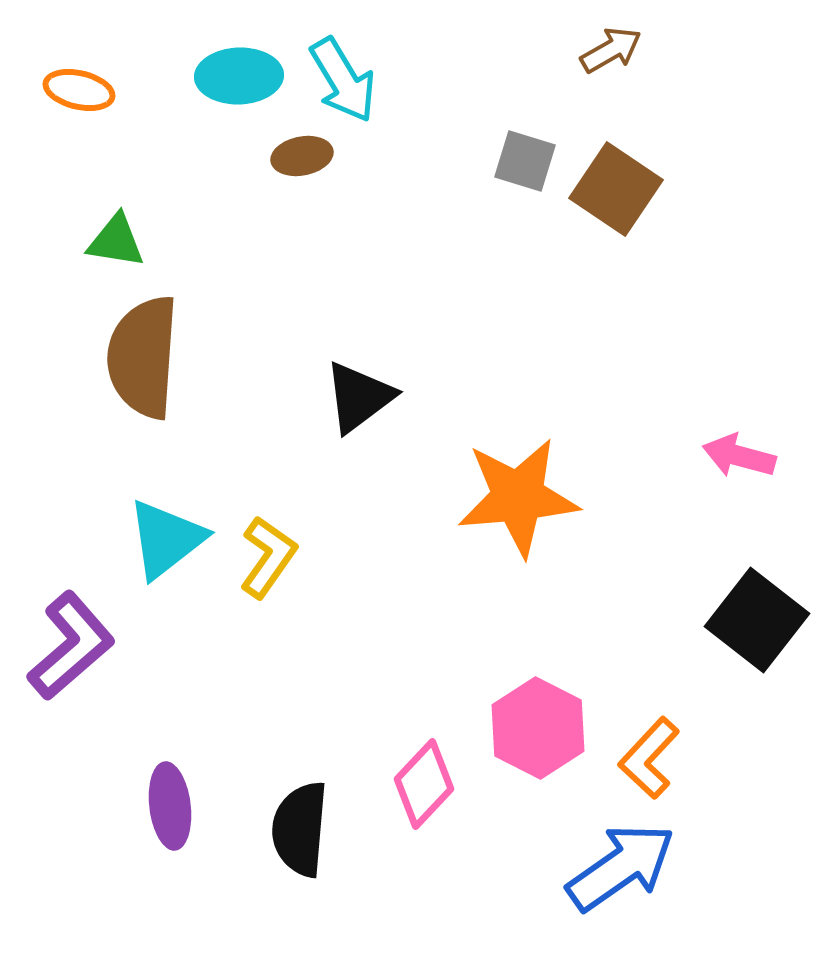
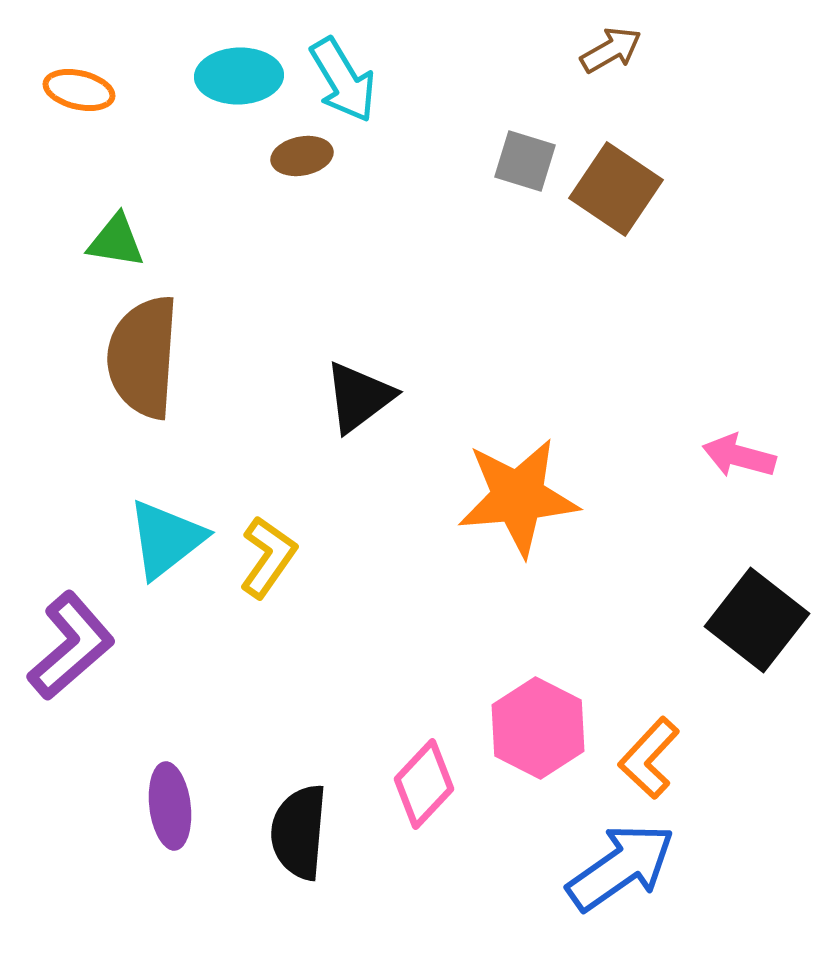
black semicircle: moved 1 px left, 3 px down
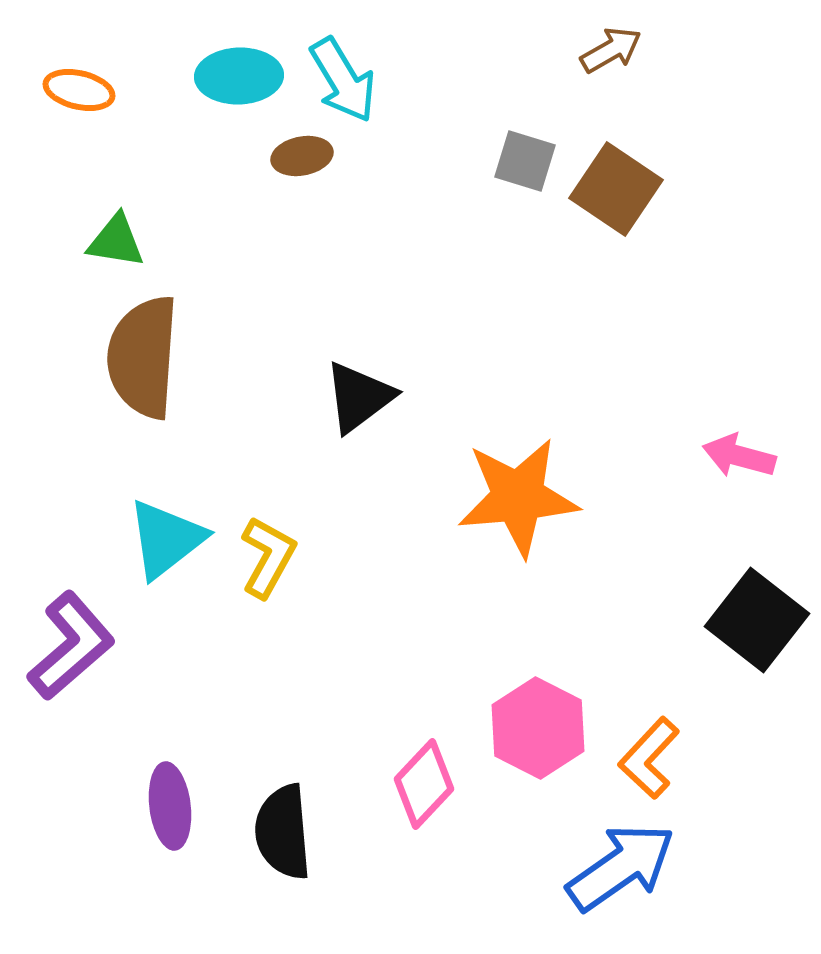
yellow L-shape: rotated 6 degrees counterclockwise
black semicircle: moved 16 px left; rotated 10 degrees counterclockwise
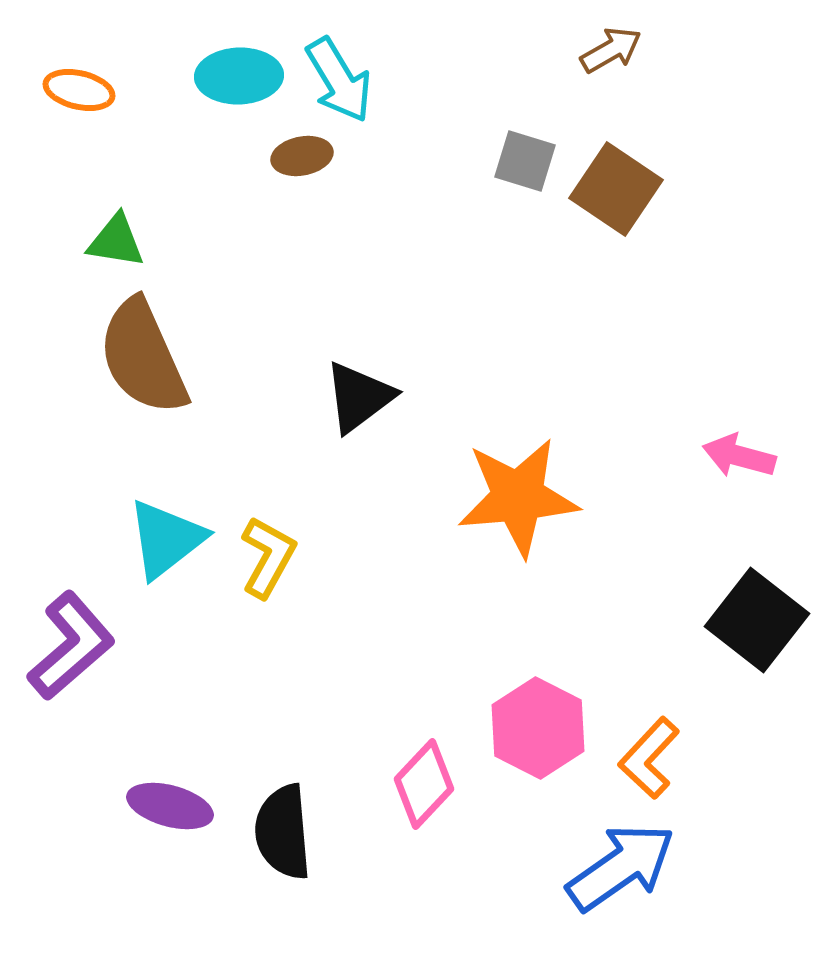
cyan arrow: moved 4 px left
brown semicircle: rotated 28 degrees counterclockwise
purple ellipse: rotated 68 degrees counterclockwise
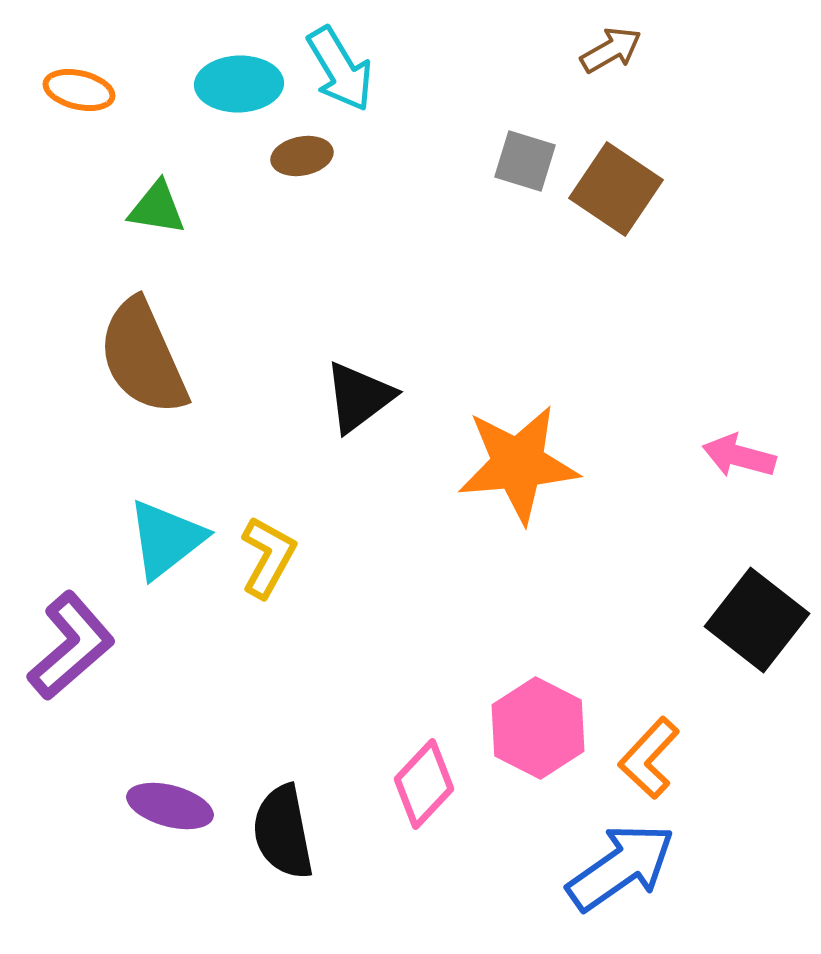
cyan ellipse: moved 8 px down
cyan arrow: moved 1 px right, 11 px up
green triangle: moved 41 px right, 33 px up
orange star: moved 33 px up
black semicircle: rotated 6 degrees counterclockwise
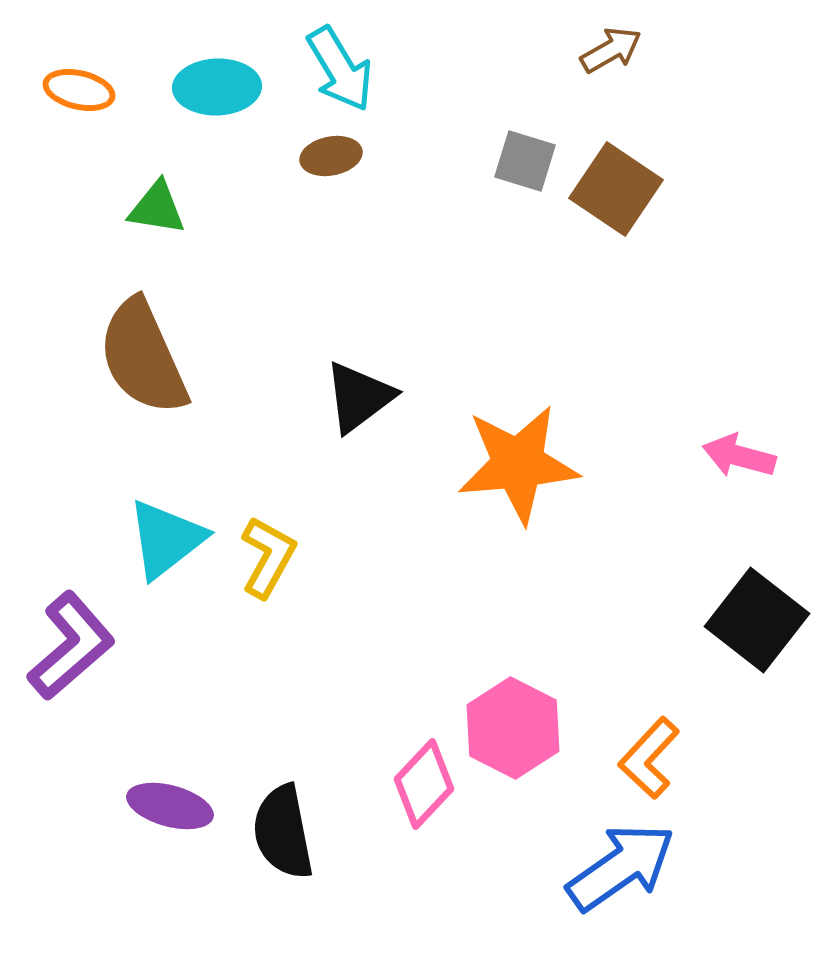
cyan ellipse: moved 22 px left, 3 px down
brown ellipse: moved 29 px right
pink hexagon: moved 25 px left
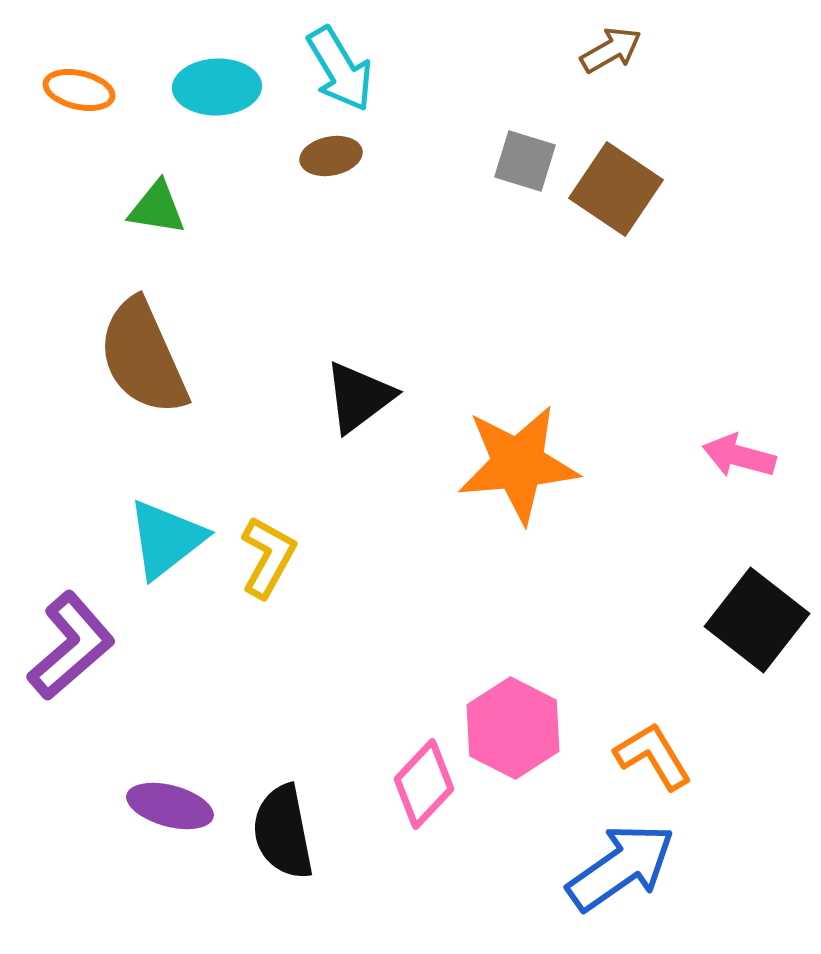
orange L-shape: moved 4 px right, 2 px up; rotated 106 degrees clockwise
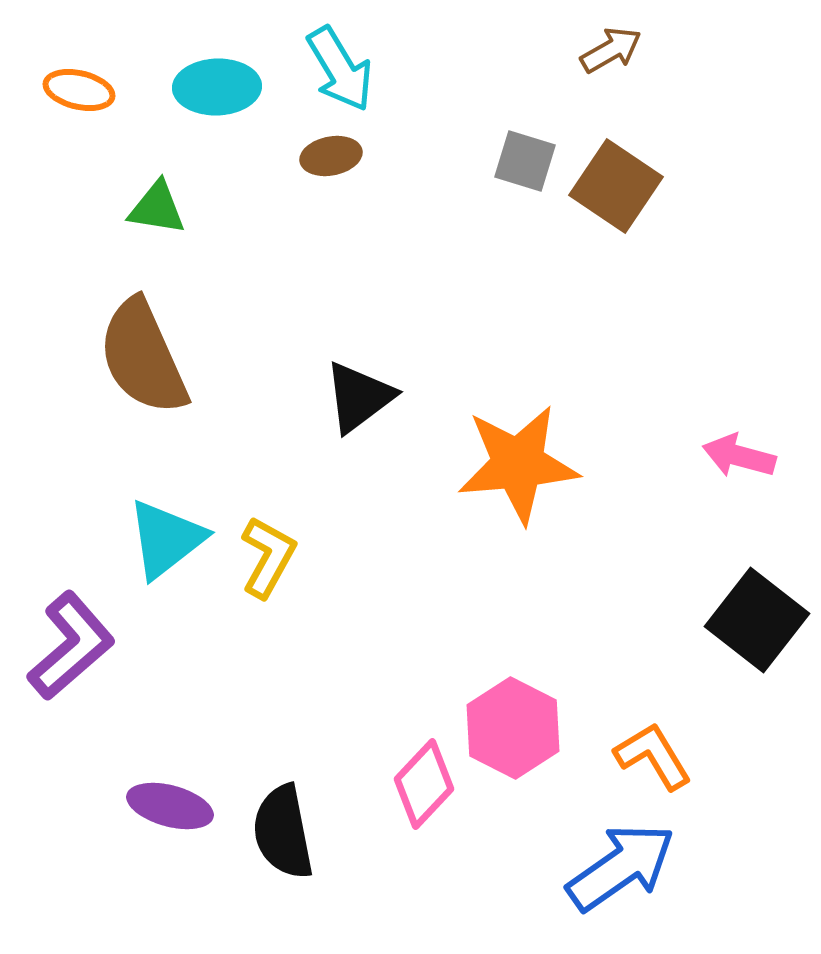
brown square: moved 3 px up
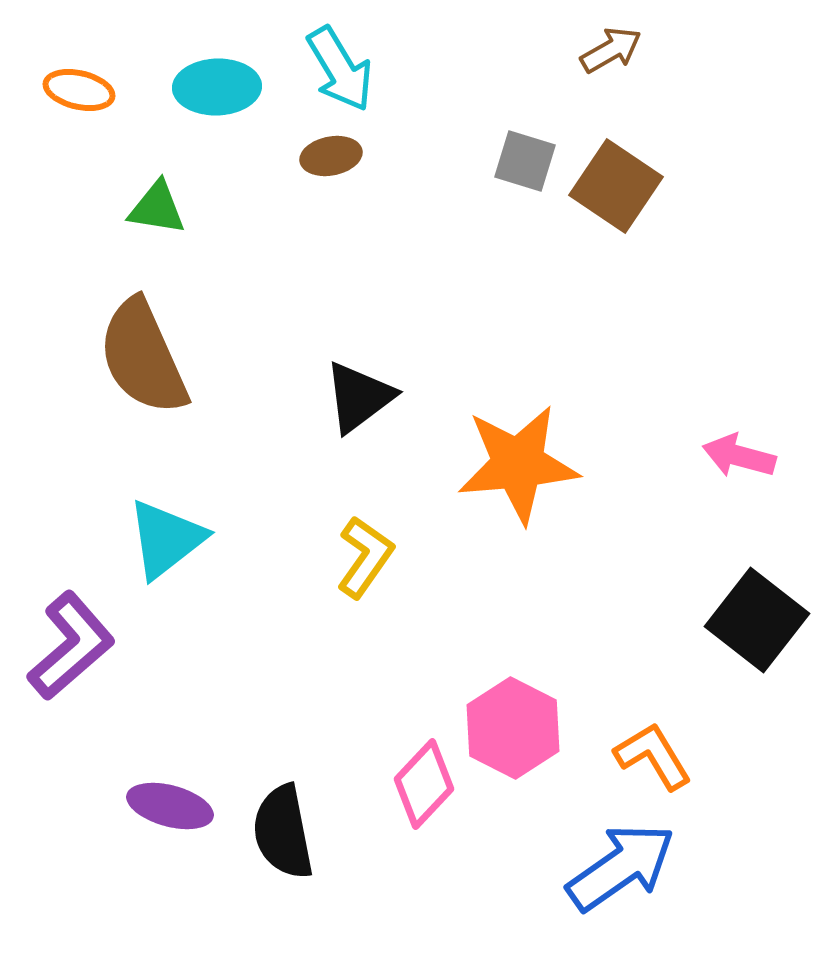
yellow L-shape: moved 97 px right; rotated 6 degrees clockwise
